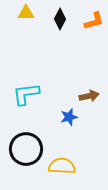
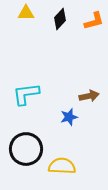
black diamond: rotated 15 degrees clockwise
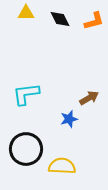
black diamond: rotated 70 degrees counterclockwise
brown arrow: moved 2 px down; rotated 18 degrees counterclockwise
blue star: moved 2 px down
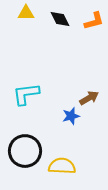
blue star: moved 2 px right, 3 px up
black circle: moved 1 px left, 2 px down
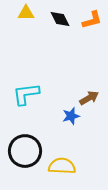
orange L-shape: moved 2 px left, 1 px up
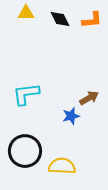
orange L-shape: rotated 10 degrees clockwise
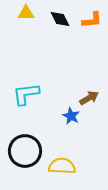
blue star: rotated 30 degrees counterclockwise
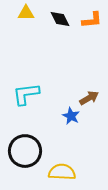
yellow semicircle: moved 6 px down
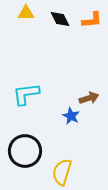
brown arrow: rotated 12 degrees clockwise
yellow semicircle: rotated 76 degrees counterclockwise
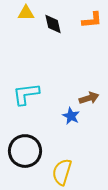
black diamond: moved 7 px left, 5 px down; rotated 15 degrees clockwise
